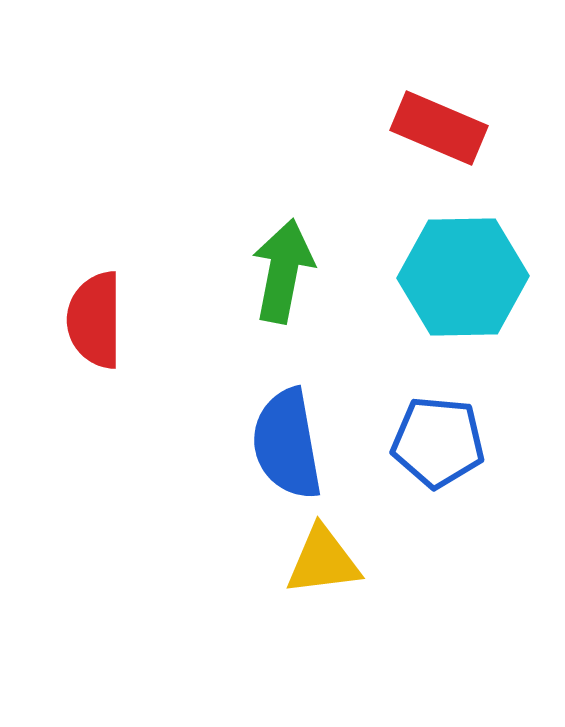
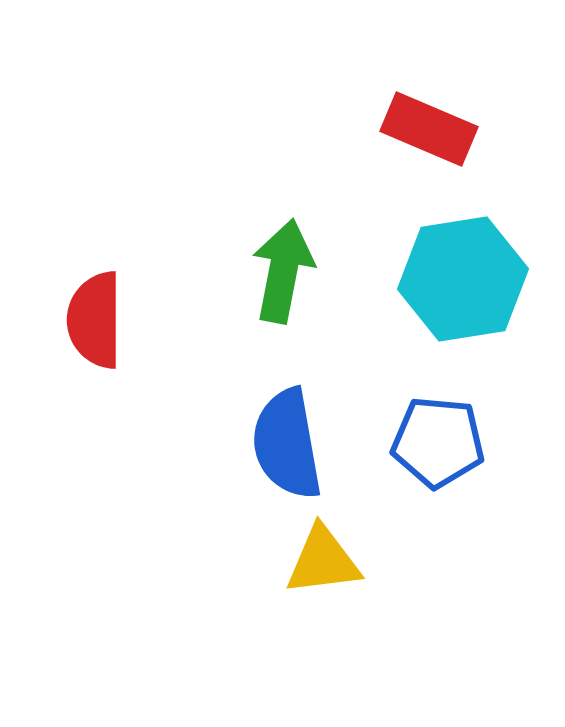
red rectangle: moved 10 px left, 1 px down
cyan hexagon: moved 2 px down; rotated 8 degrees counterclockwise
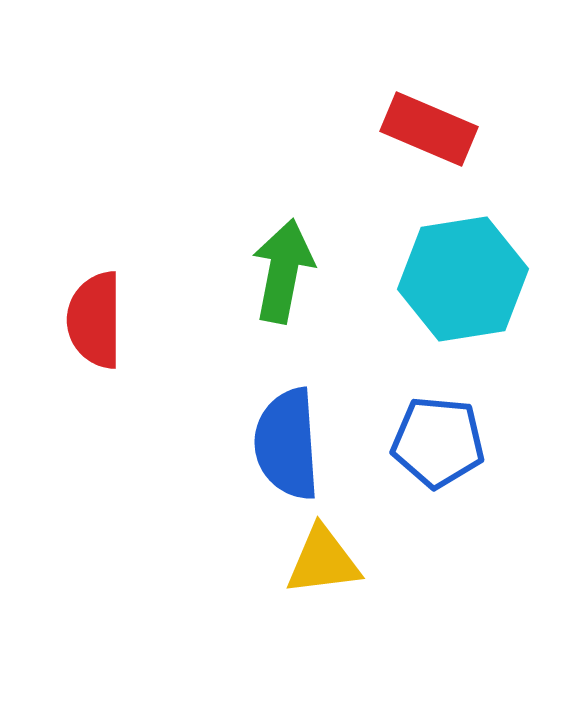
blue semicircle: rotated 6 degrees clockwise
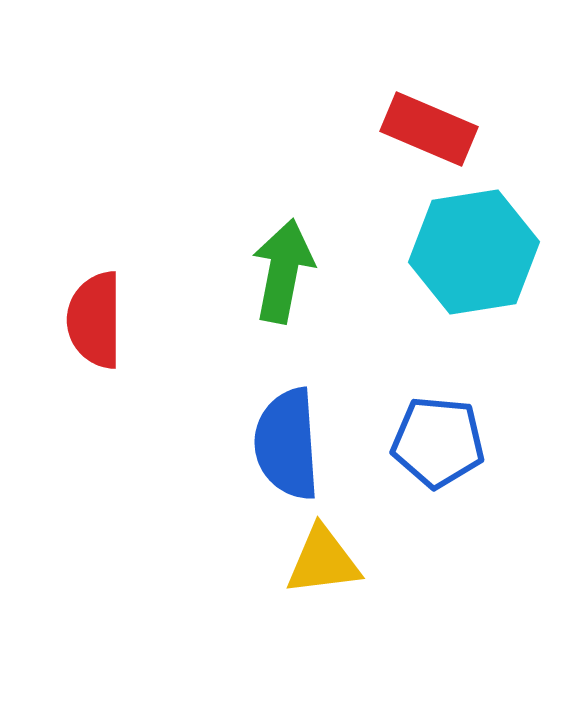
cyan hexagon: moved 11 px right, 27 px up
